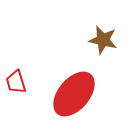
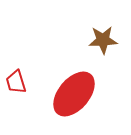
brown star: rotated 16 degrees counterclockwise
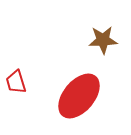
red ellipse: moved 5 px right, 2 px down
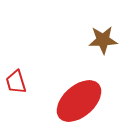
red ellipse: moved 5 px down; rotated 9 degrees clockwise
